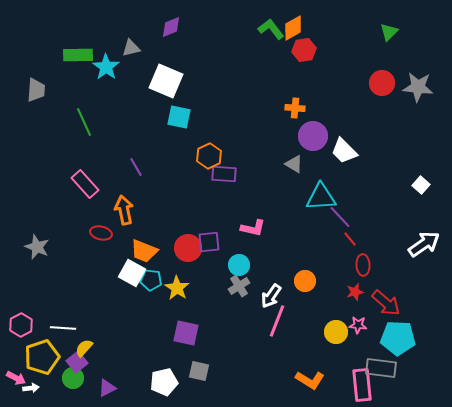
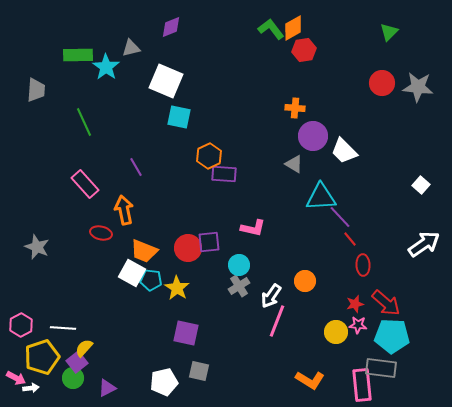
red star at (355, 292): moved 12 px down
cyan pentagon at (398, 338): moved 6 px left, 2 px up
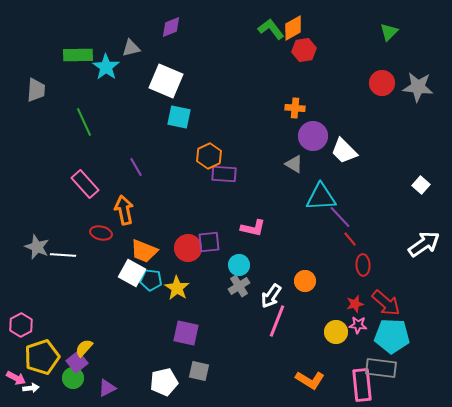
white line at (63, 328): moved 73 px up
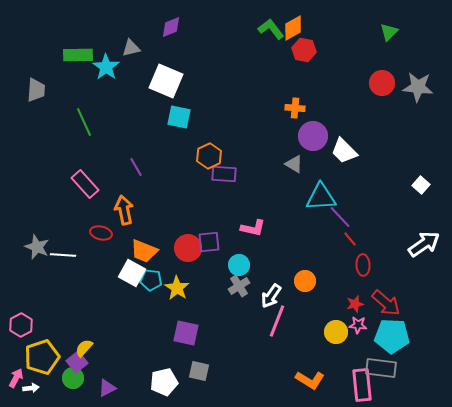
red hexagon at (304, 50): rotated 20 degrees clockwise
pink arrow at (16, 378): rotated 90 degrees counterclockwise
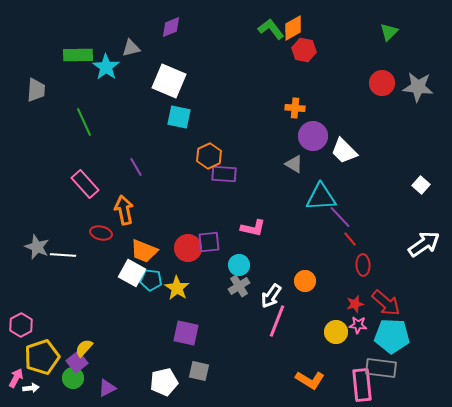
white square at (166, 81): moved 3 px right
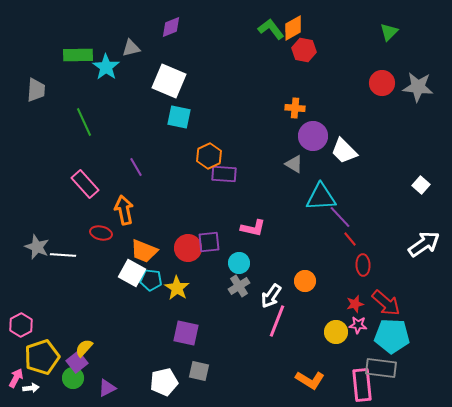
cyan circle at (239, 265): moved 2 px up
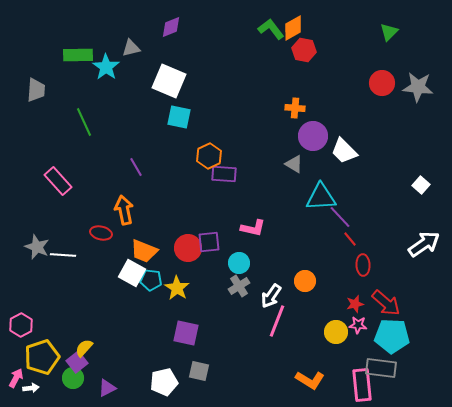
pink rectangle at (85, 184): moved 27 px left, 3 px up
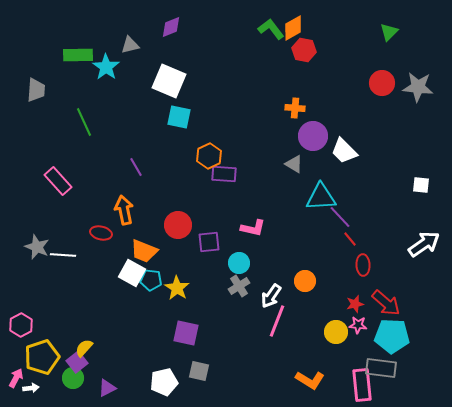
gray triangle at (131, 48): moved 1 px left, 3 px up
white square at (421, 185): rotated 36 degrees counterclockwise
red circle at (188, 248): moved 10 px left, 23 px up
